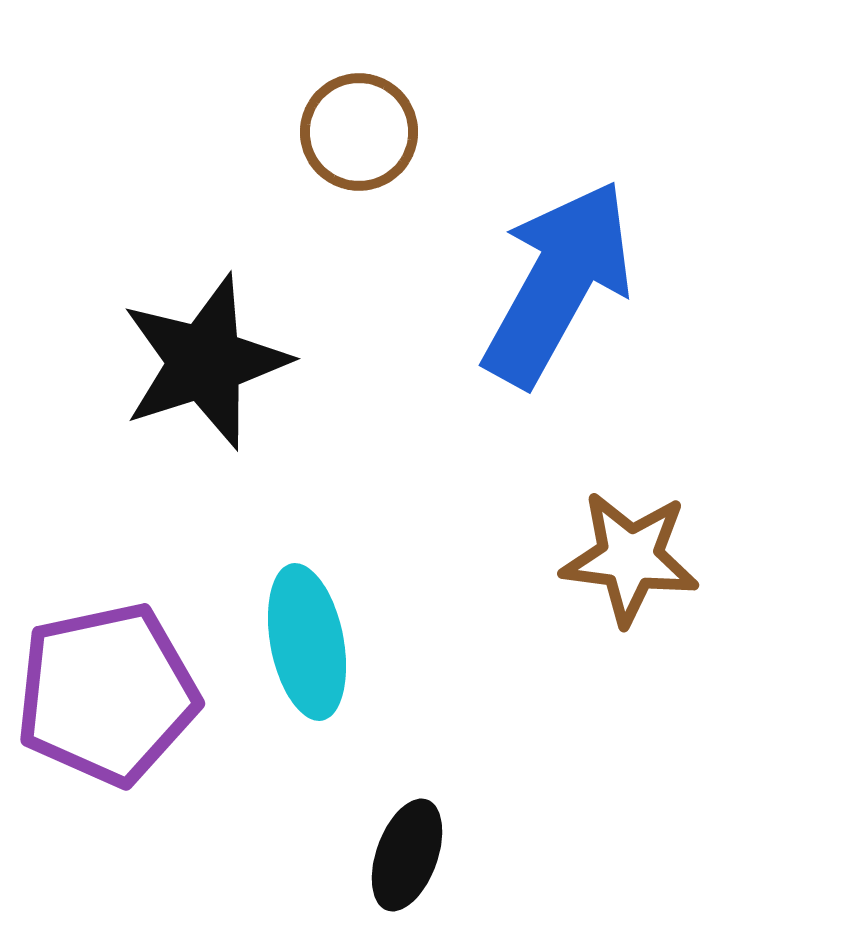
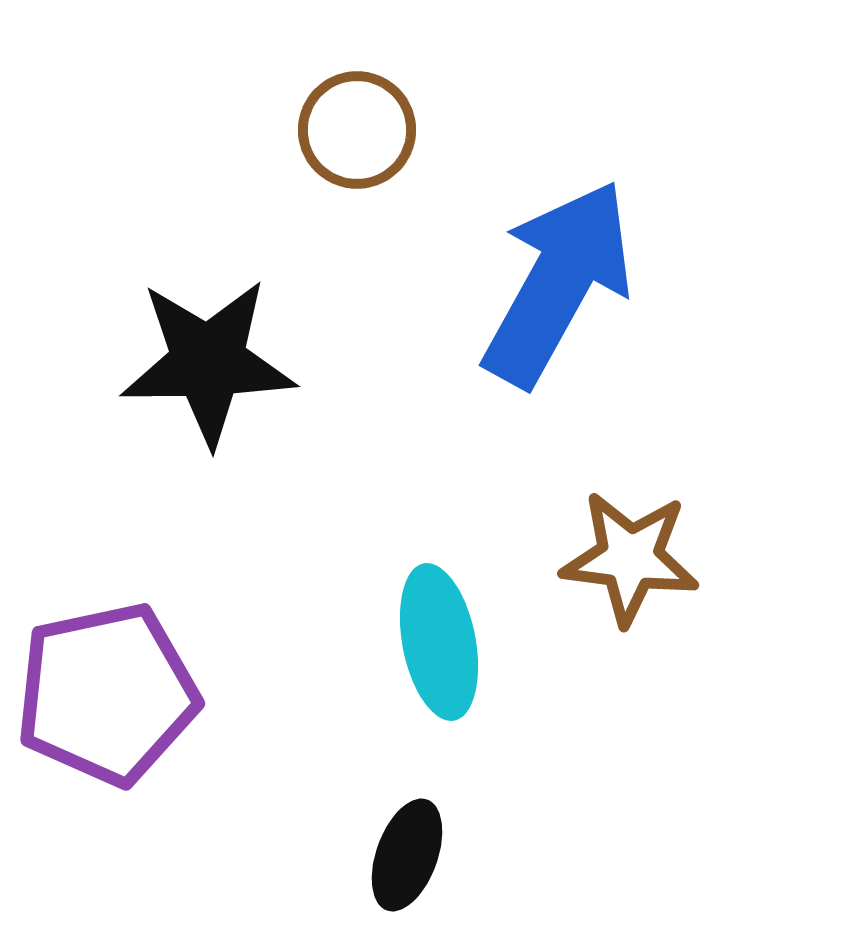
brown circle: moved 2 px left, 2 px up
black star: moved 3 px right; rotated 17 degrees clockwise
cyan ellipse: moved 132 px right
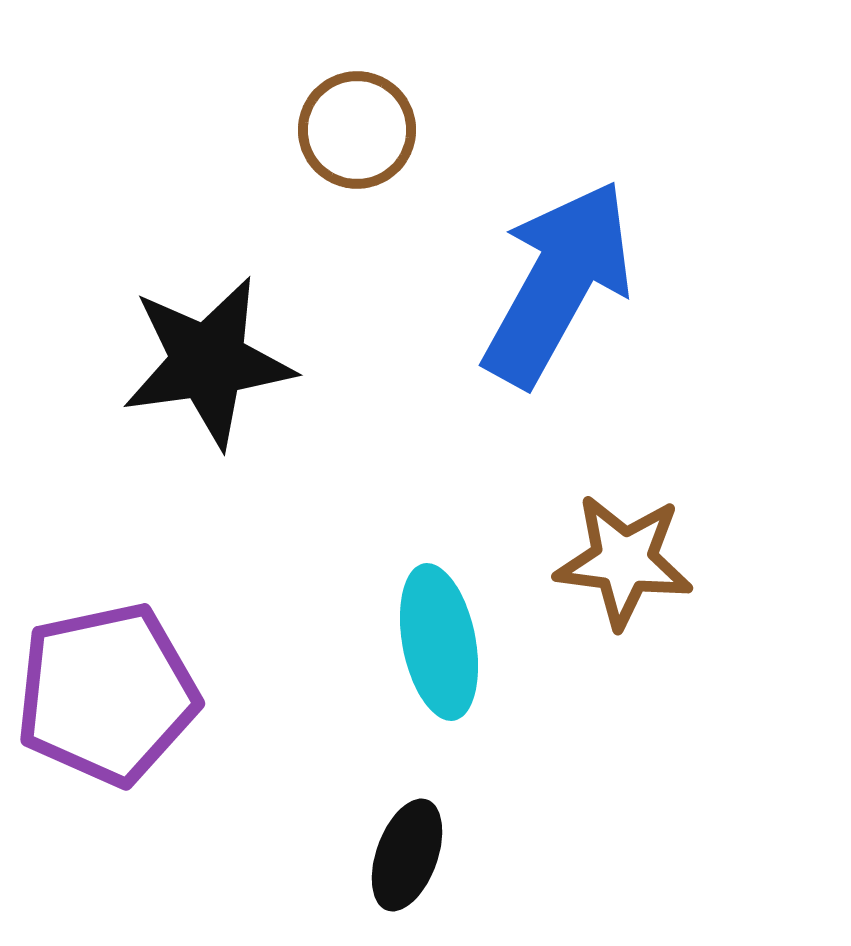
black star: rotated 7 degrees counterclockwise
brown star: moved 6 px left, 3 px down
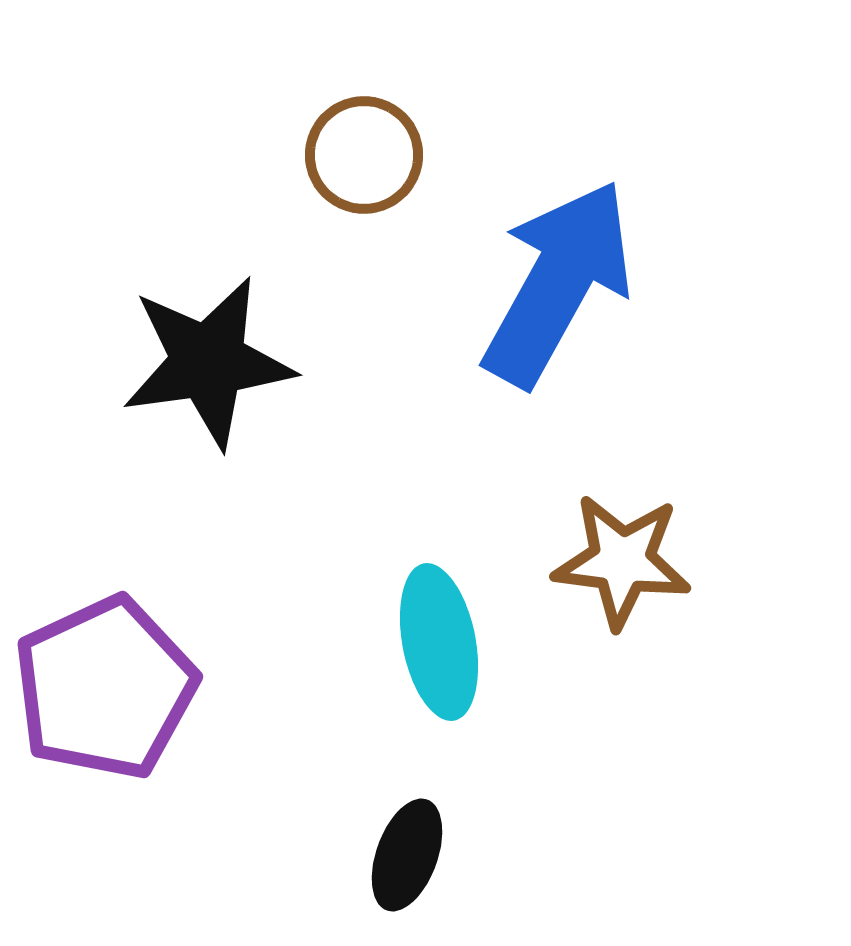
brown circle: moved 7 px right, 25 px down
brown star: moved 2 px left
purple pentagon: moved 2 px left, 6 px up; rotated 13 degrees counterclockwise
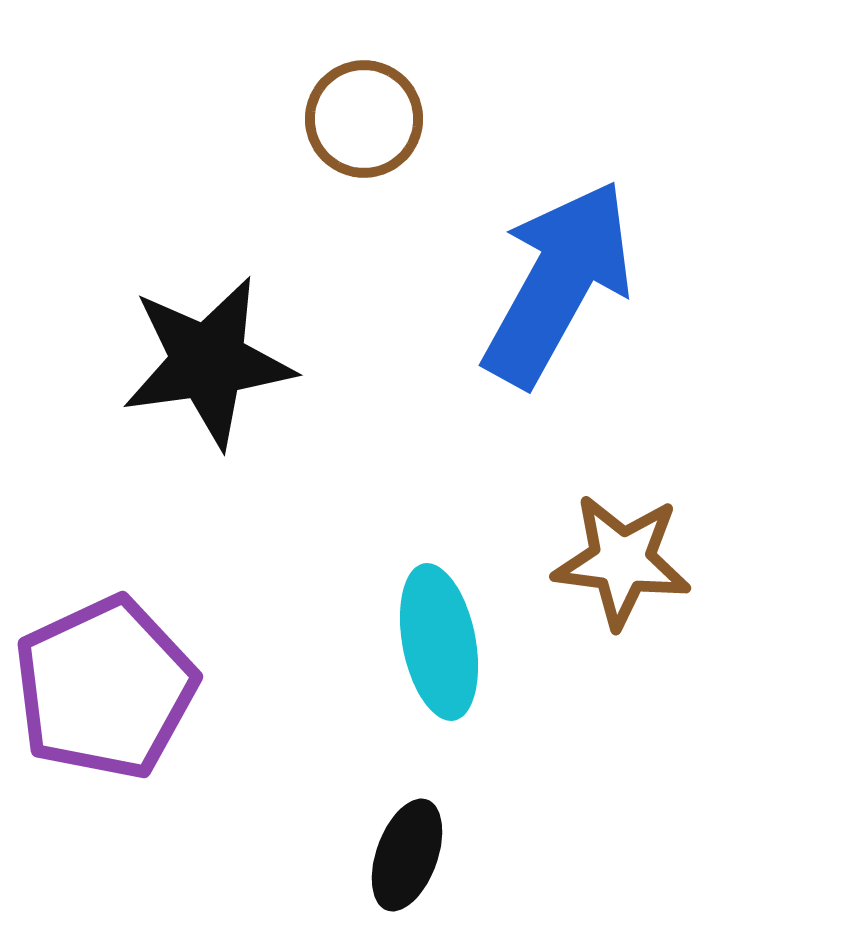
brown circle: moved 36 px up
